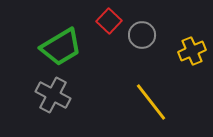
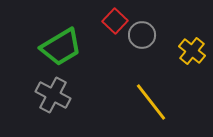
red square: moved 6 px right
yellow cross: rotated 28 degrees counterclockwise
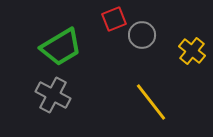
red square: moved 1 px left, 2 px up; rotated 25 degrees clockwise
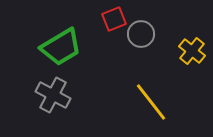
gray circle: moved 1 px left, 1 px up
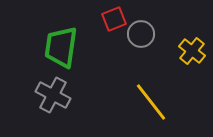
green trapezoid: rotated 129 degrees clockwise
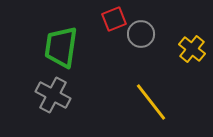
yellow cross: moved 2 px up
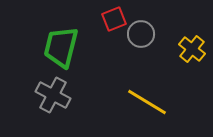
green trapezoid: rotated 6 degrees clockwise
yellow line: moved 4 px left; rotated 21 degrees counterclockwise
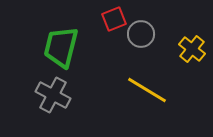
yellow line: moved 12 px up
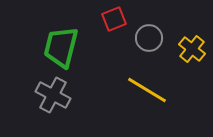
gray circle: moved 8 px right, 4 px down
